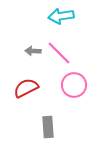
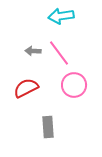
pink line: rotated 8 degrees clockwise
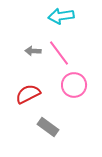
red semicircle: moved 2 px right, 6 px down
gray rectangle: rotated 50 degrees counterclockwise
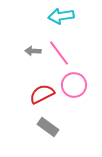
red semicircle: moved 14 px right
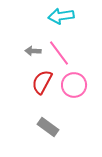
red semicircle: moved 12 px up; rotated 35 degrees counterclockwise
